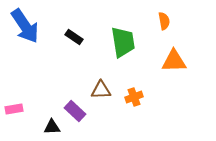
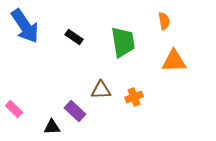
pink rectangle: rotated 54 degrees clockwise
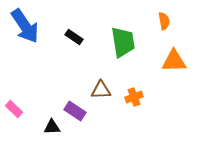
purple rectangle: rotated 10 degrees counterclockwise
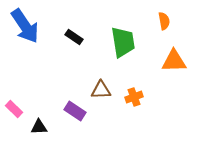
black triangle: moved 13 px left
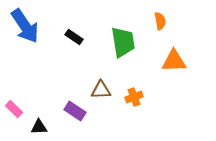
orange semicircle: moved 4 px left
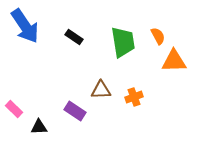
orange semicircle: moved 2 px left, 15 px down; rotated 18 degrees counterclockwise
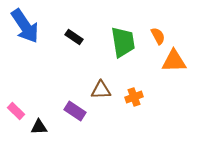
pink rectangle: moved 2 px right, 2 px down
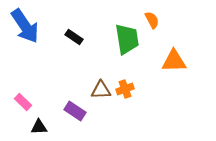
orange semicircle: moved 6 px left, 16 px up
green trapezoid: moved 4 px right, 3 px up
orange cross: moved 9 px left, 8 px up
pink rectangle: moved 7 px right, 9 px up
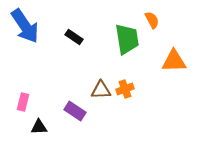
pink rectangle: rotated 60 degrees clockwise
